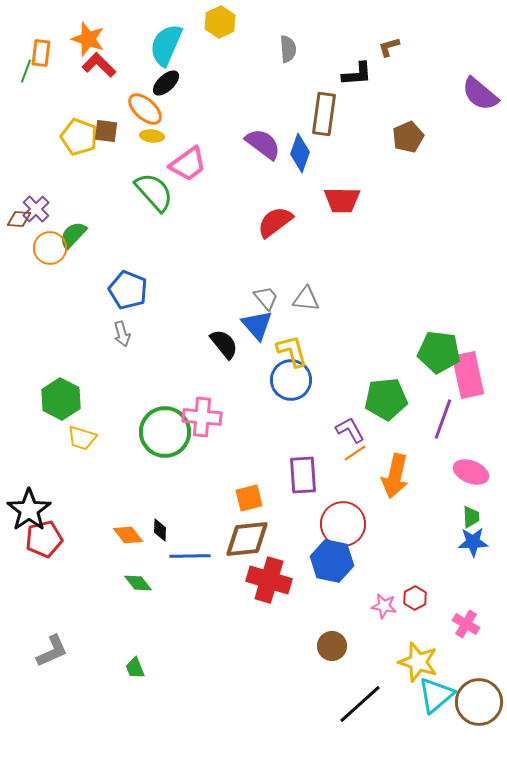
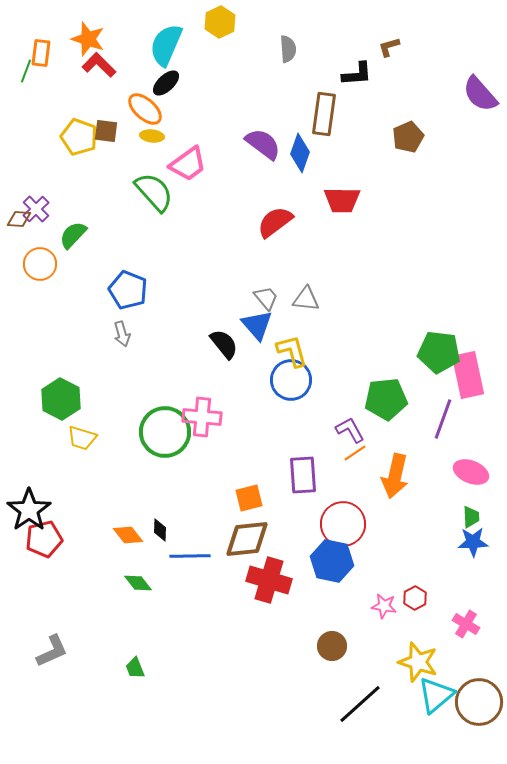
purple semicircle at (480, 94): rotated 9 degrees clockwise
orange circle at (50, 248): moved 10 px left, 16 px down
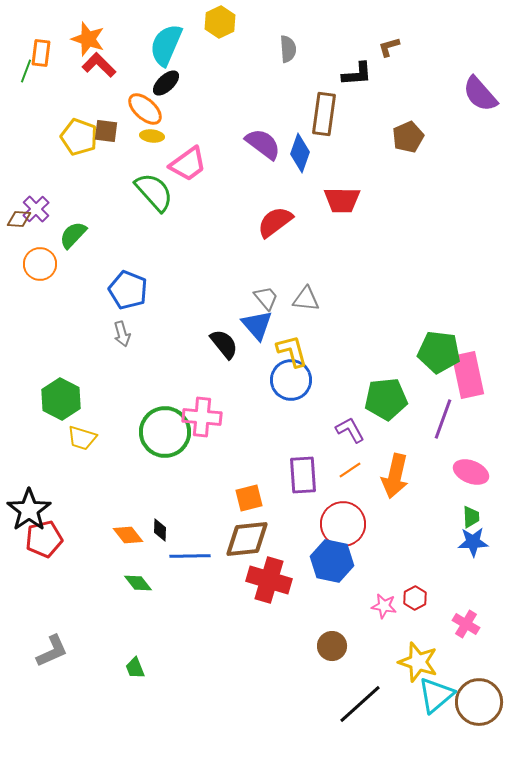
orange line at (355, 453): moved 5 px left, 17 px down
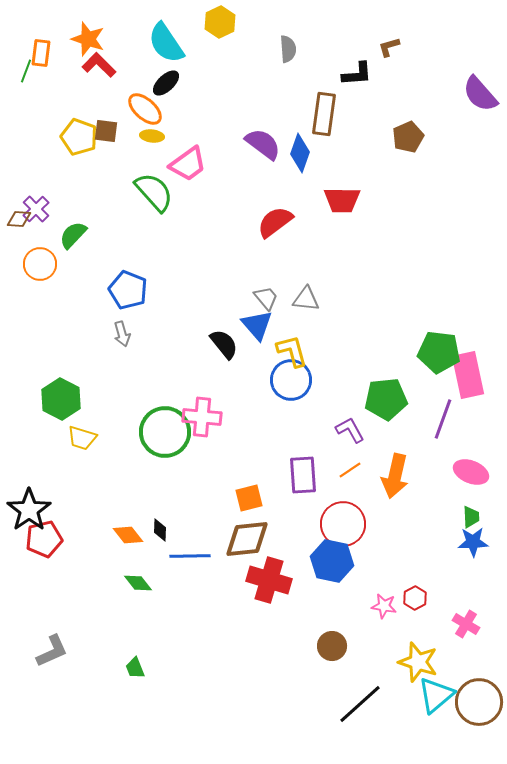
cyan semicircle at (166, 45): moved 2 px up; rotated 57 degrees counterclockwise
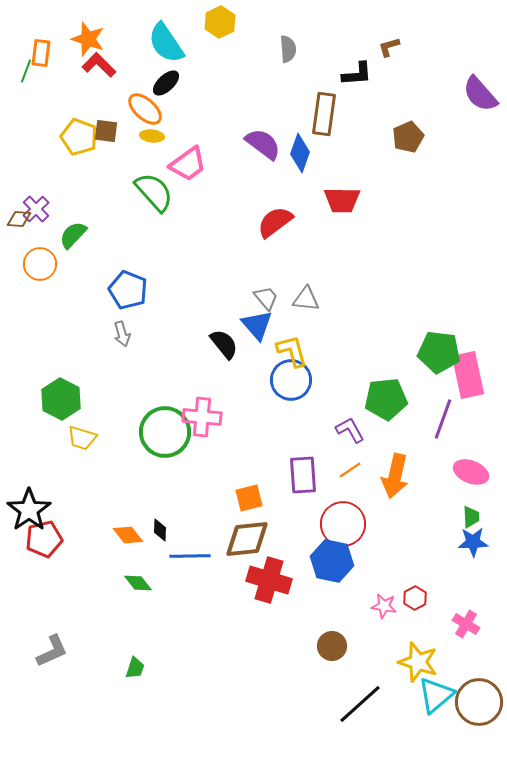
green trapezoid at (135, 668): rotated 140 degrees counterclockwise
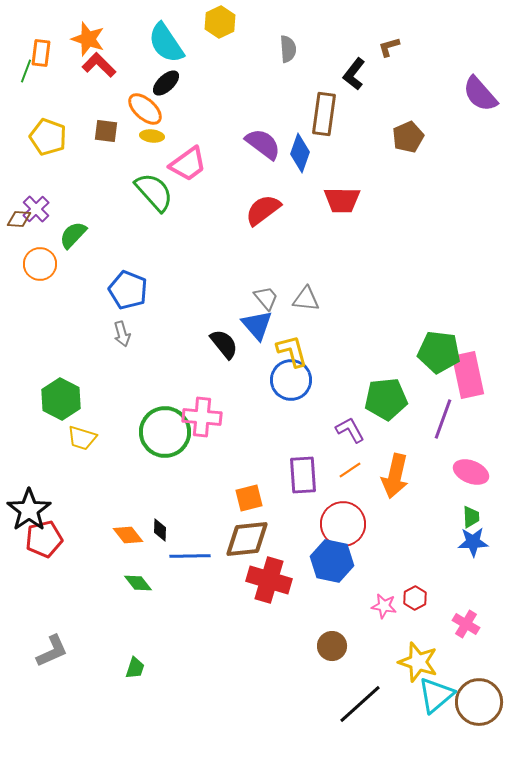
black L-shape at (357, 74): moved 3 px left; rotated 132 degrees clockwise
yellow pentagon at (79, 137): moved 31 px left
red semicircle at (275, 222): moved 12 px left, 12 px up
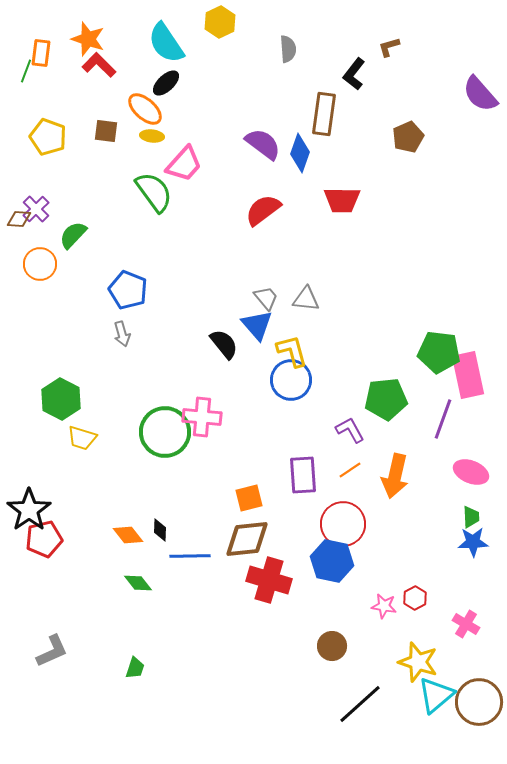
pink trapezoid at (188, 164): moved 4 px left; rotated 12 degrees counterclockwise
green semicircle at (154, 192): rotated 6 degrees clockwise
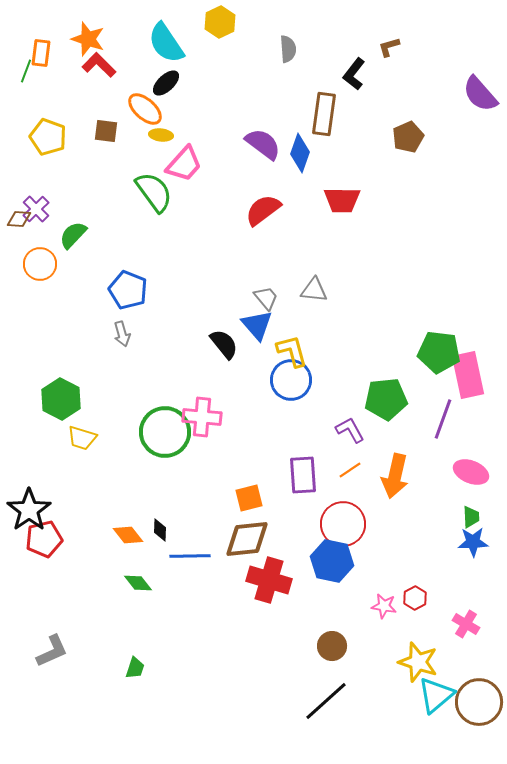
yellow ellipse at (152, 136): moved 9 px right, 1 px up
gray triangle at (306, 299): moved 8 px right, 9 px up
black line at (360, 704): moved 34 px left, 3 px up
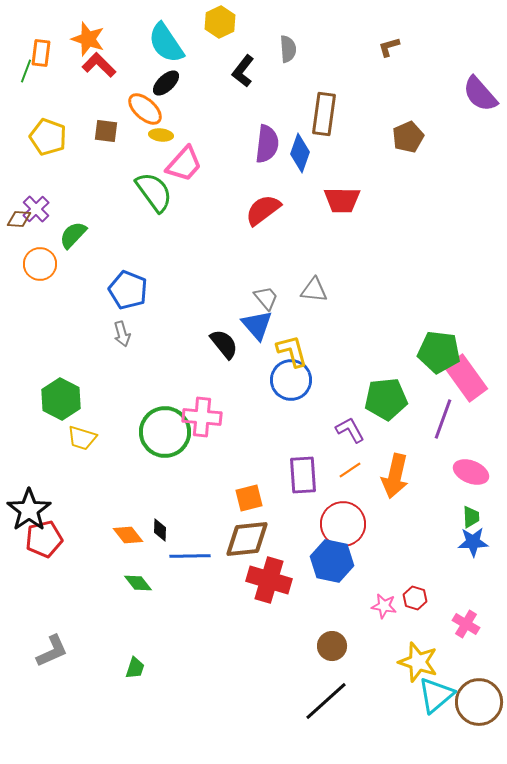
black L-shape at (354, 74): moved 111 px left, 3 px up
purple semicircle at (263, 144): moved 4 px right; rotated 60 degrees clockwise
pink rectangle at (468, 375): moved 2 px left, 3 px down; rotated 24 degrees counterclockwise
red hexagon at (415, 598): rotated 15 degrees counterclockwise
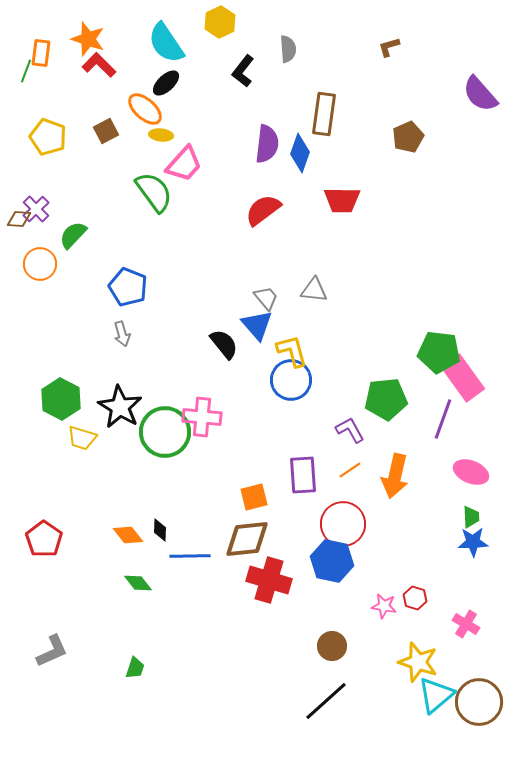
brown square at (106, 131): rotated 35 degrees counterclockwise
blue pentagon at (128, 290): moved 3 px up
pink rectangle at (466, 378): moved 3 px left
orange square at (249, 498): moved 5 px right, 1 px up
black star at (29, 510): moved 91 px right, 103 px up; rotated 6 degrees counterclockwise
red pentagon at (44, 539): rotated 24 degrees counterclockwise
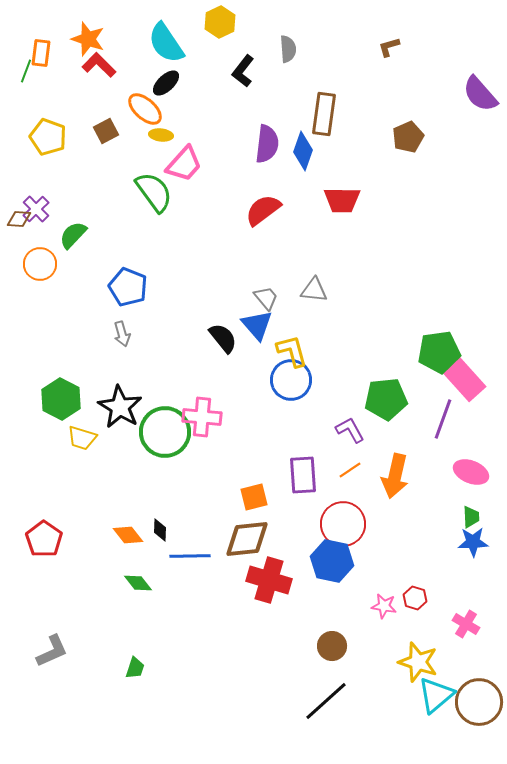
blue diamond at (300, 153): moved 3 px right, 2 px up
black semicircle at (224, 344): moved 1 px left, 6 px up
green pentagon at (439, 352): rotated 15 degrees counterclockwise
pink rectangle at (463, 378): rotated 6 degrees counterclockwise
